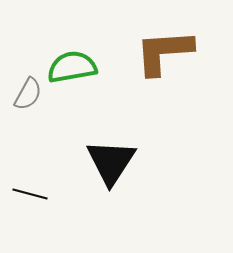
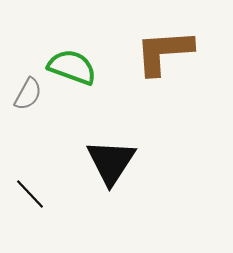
green semicircle: rotated 30 degrees clockwise
black line: rotated 32 degrees clockwise
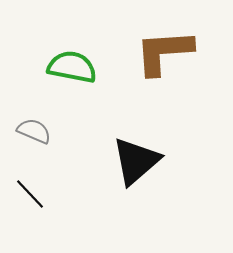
green semicircle: rotated 9 degrees counterclockwise
gray semicircle: moved 6 px right, 37 px down; rotated 96 degrees counterclockwise
black triangle: moved 25 px right, 1 px up; rotated 16 degrees clockwise
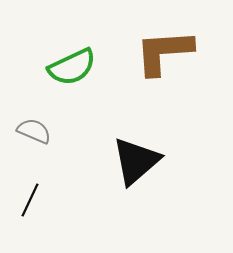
green semicircle: rotated 144 degrees clockwise
black line: moved 6 px down; rotated 68 degrees clockwise
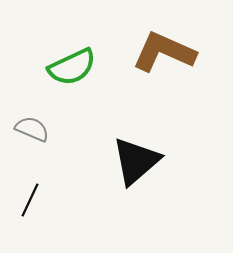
brown L-shape: rotated 28 degrees clockwise
gray semicircle: moved 2 px left, 2 px up
